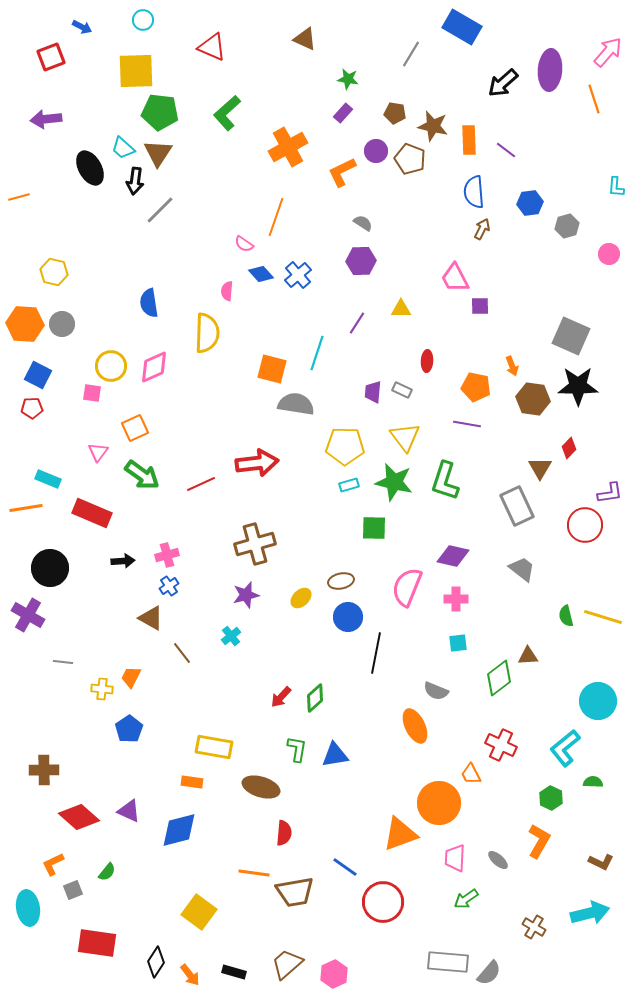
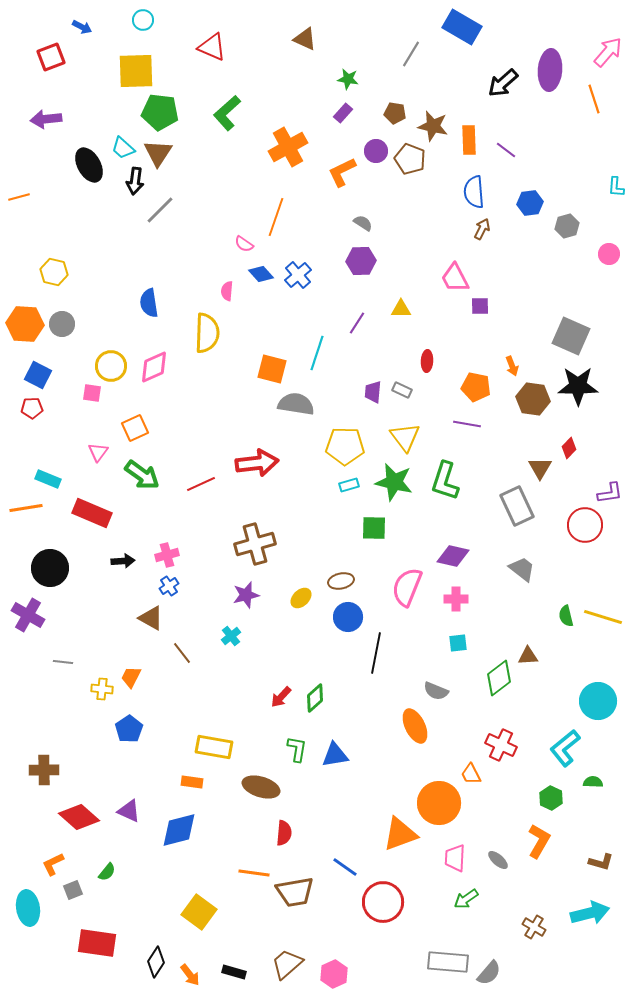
black ellipse at (90, 168): moved 1 px left, 3 px up
brown L-shape at (601, 862): rotated 10 degrees counterclockwise
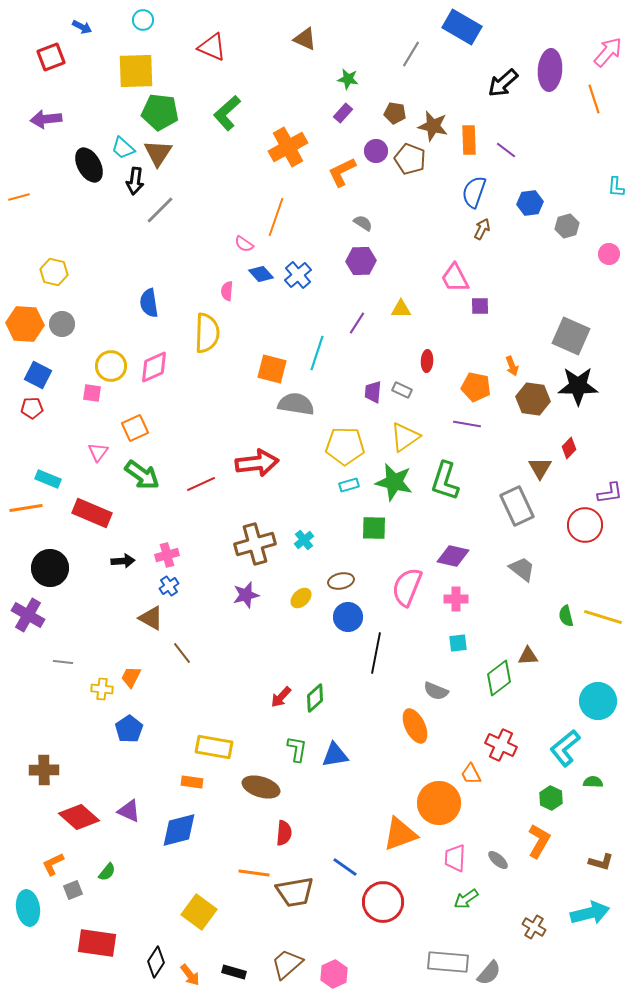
blue semicircle at (474, 192): rotated 24 degrees clockwise
yellow triangle at (405, 437): rotated 32 degrees clockwise
cyan cross at (231, 636): moved 73 px right, 96 px up
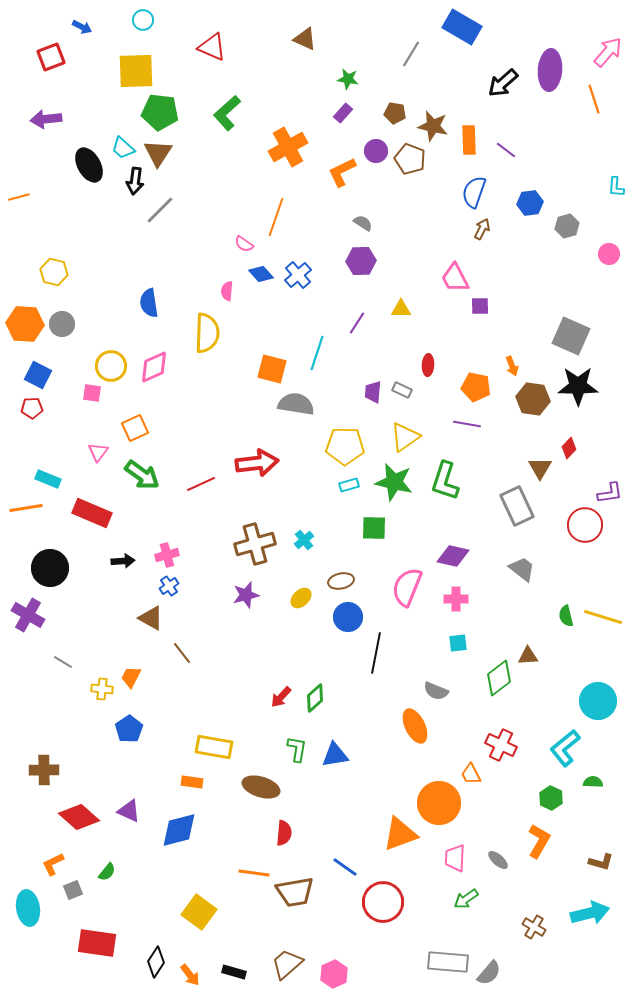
red ellipse at (427, 361): moved 1 px right, 4 px down
gray line at (63, 662): rotated 24 degrees clockwise
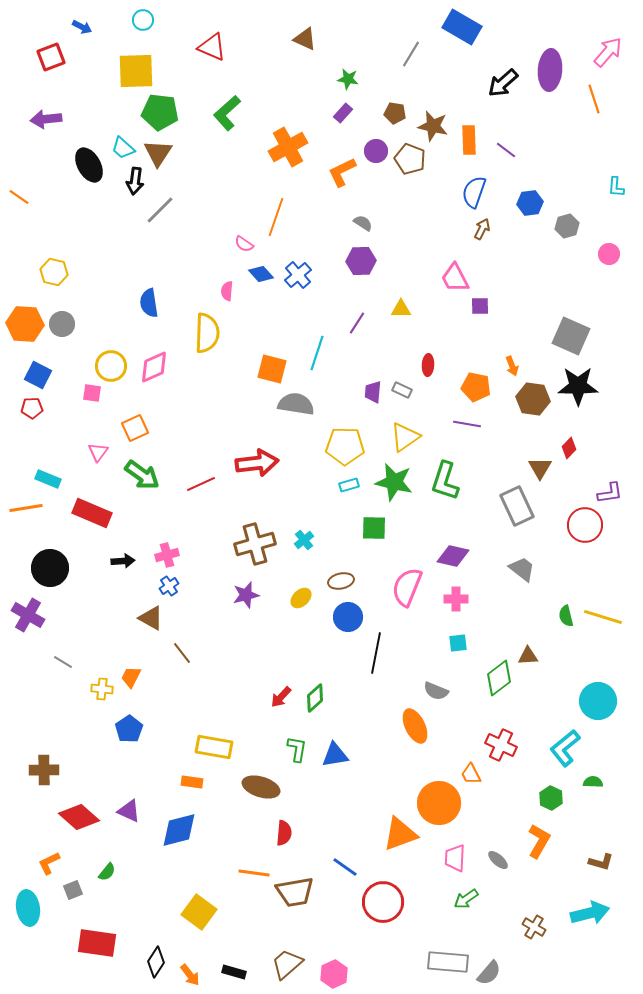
orange line at (19, 197): rotated 50 degrees clockwise
orange L-shape at (53, 864): moved 4 px left, 1 px up
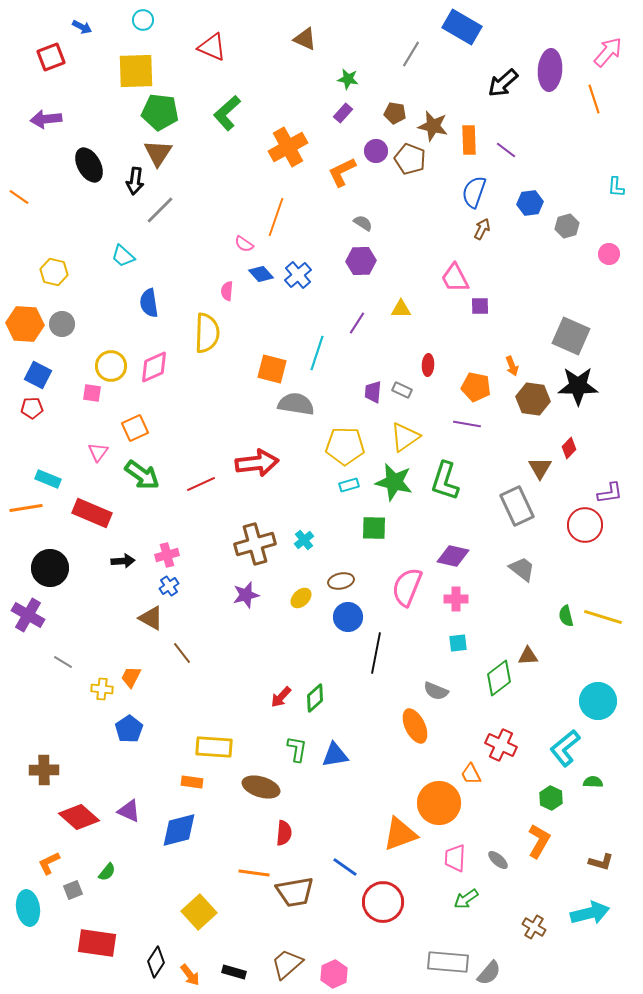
cyan trapezoid at (123, 148): moved 108 px down
yellow rectangle at (214, 747): rotated 6 degrees counterclockwise
yellow square at (199, 912): rotated 12 degrees clockwise
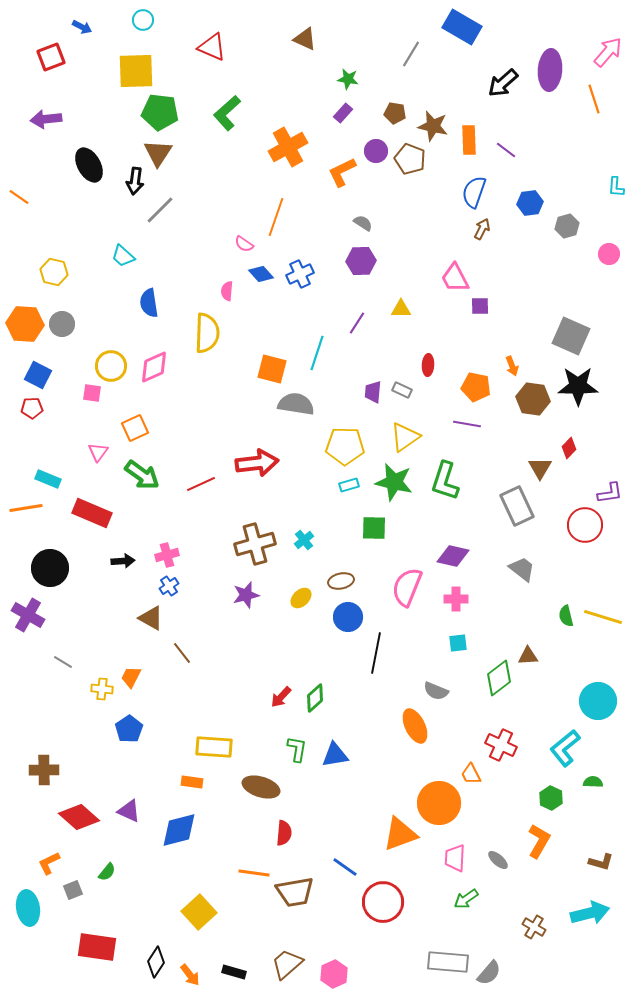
blue cross at (298, 275): moved 2 px right, 1 px up; rotated 16 degrees clockwise
red rectangle at (97, 943): moved 4 px down
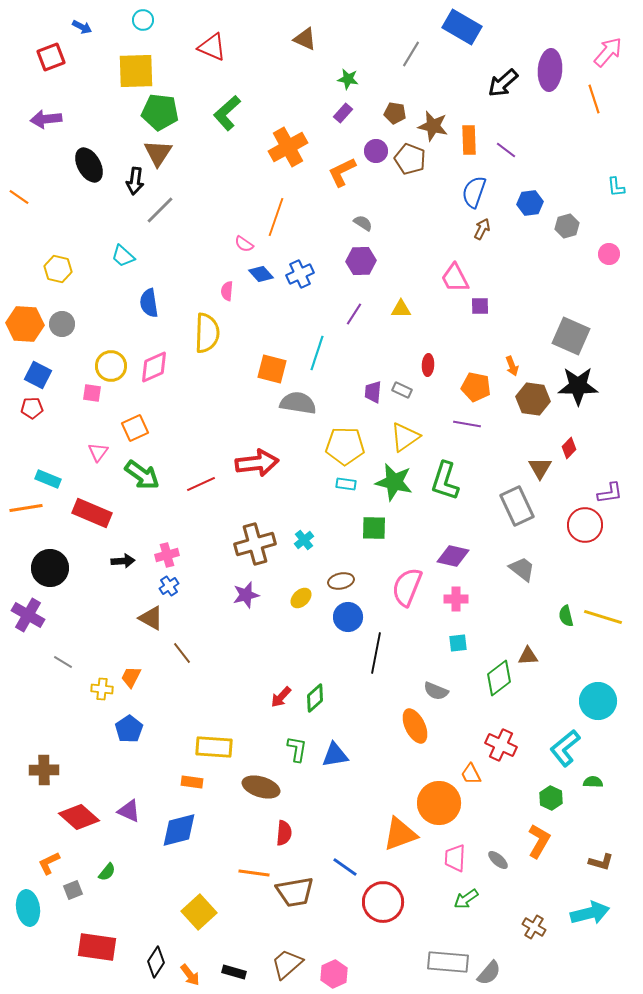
cyan L-shape at (616, 187): rotated 10 degrees counterclockwise
yellow hexagon at (54, 272): moved 4 px right, 3 px up
purple line at (357, 323): moved 3 px left, 9 px up
gray semicircle at (296, 404): moved 2 px right, 1 px up
cyan rectangle at (349, 485): moved 3 px left, 1 px up; rotated 24 degrees clockwise
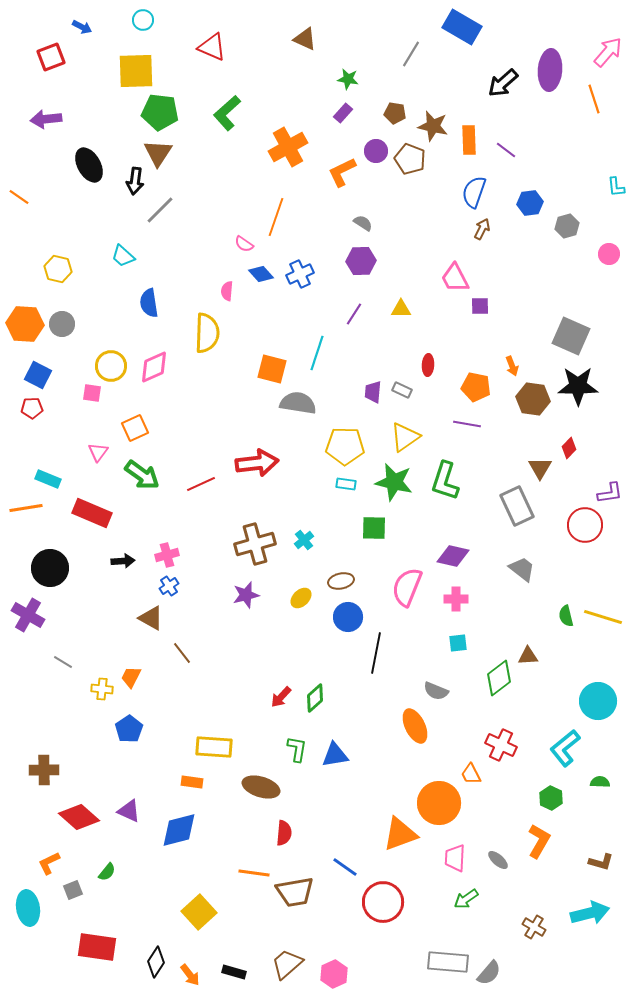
green semicircle at (593, 782): moved 7 px right
